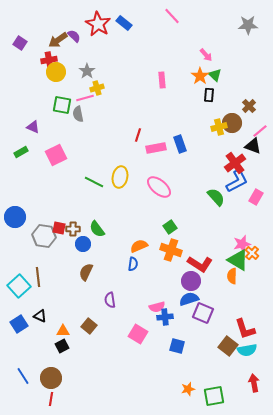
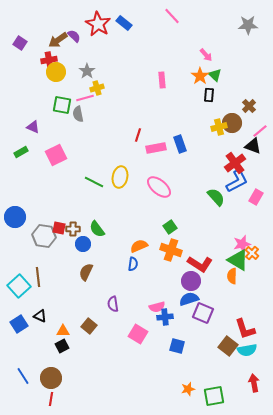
purple semicircle at (110, 300): moved 3 px right, 4 px down
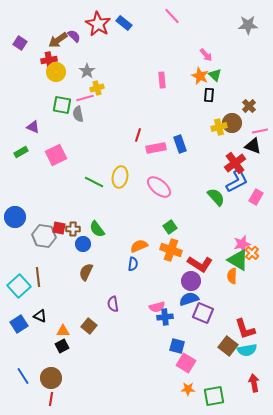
orange star at (200, 76): rotated 12 degrees counterclockwise
pink line at (260, 131): rotated 28 degrees clockwise
pink square at (138, 334): moved 48 px right, 29 px down
orange star at (188, 389): rotated 16 degrees clockwise
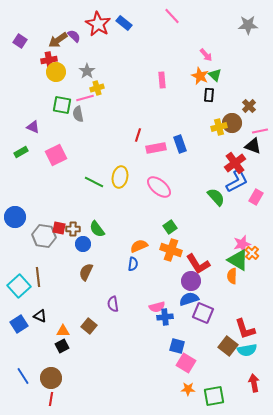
purple square at (20, 43): moved 2 px up
red L-shape at (200, 264): moved 2 px left; rotated 25 degrees clockwise
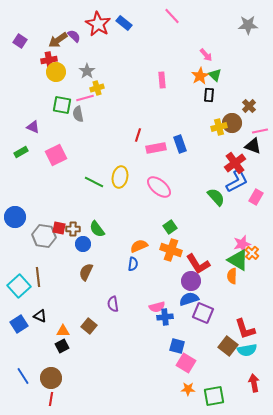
orange star at (200, 76): rotated 18 degrees clockwise
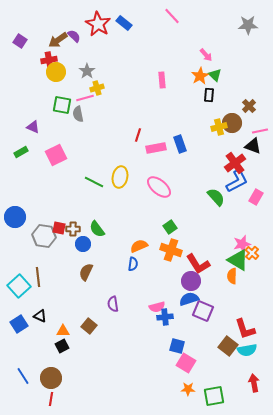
purple square at (203, 313): moved 2 px up
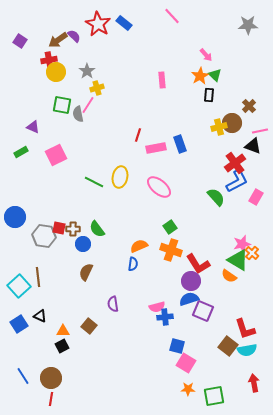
pink line at (85, 98): moved 3 px right, 7 px down; rotated 42 degrees counterclockwise
orange semicircle at (232, 276): moved 3 px left; rotated 56 degrees counterclockwise
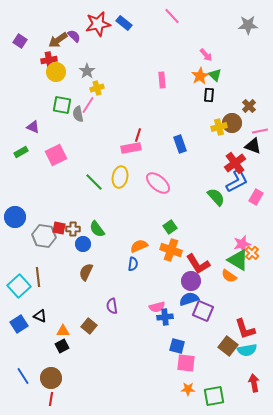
red star at (98, 24): rotated 30 degrees clockwise
pink rectangle at (156, 148): moved 25 px left
green line at (94, 182): rotated 18 degrees clockwise
pink ellipse at (159, 187): moved 1 px left, 4 px up
purple semicircle at (113, 304): moved 1 px left, 2 px down
pink square at (186, 363): rotated 24 degrees counterclockwise
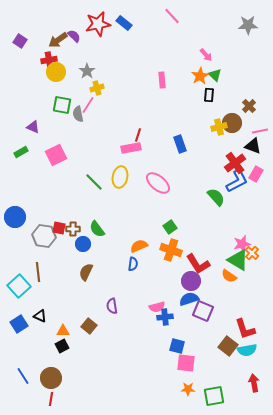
pink rectangle at (256, 197): moved 23 px up
brown line at (38, 277): moved 5 px up
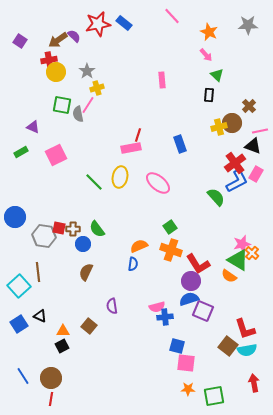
green triangle at (215, 75): moved 2 px right
orange star at (200, 76): moved 9 px right, 44 px up; rotated 18 degrees counterclockwise
